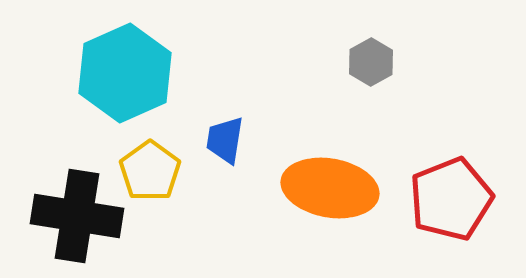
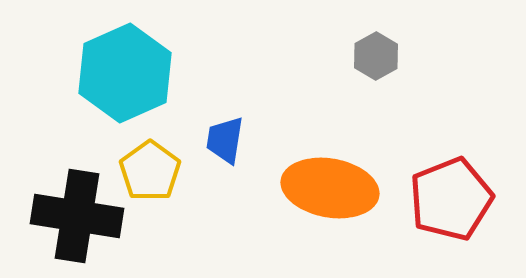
gray hexagon: moved 5 px right, 6 px up
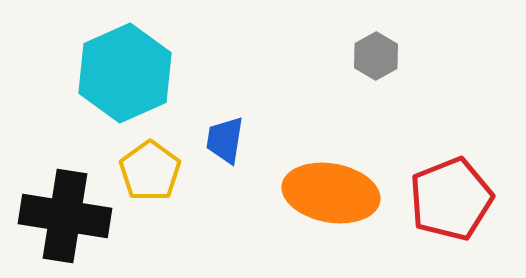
orange ellipse: moved 1 px right, 5 px down
black cross: moved 12 px left
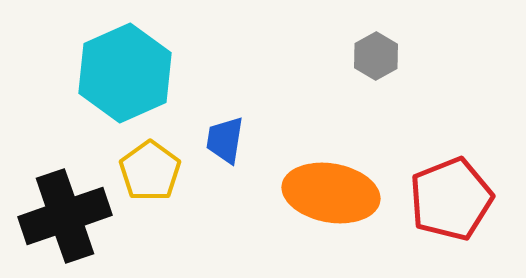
black cross: rotated 28 degrees counterclockwise
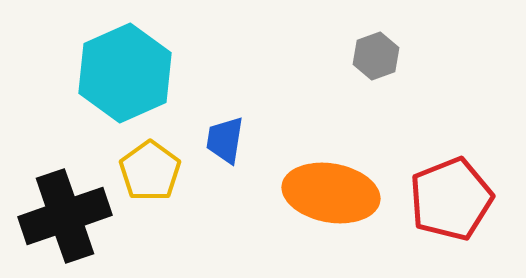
gray hexagon: rotated 9 degrees clockwise
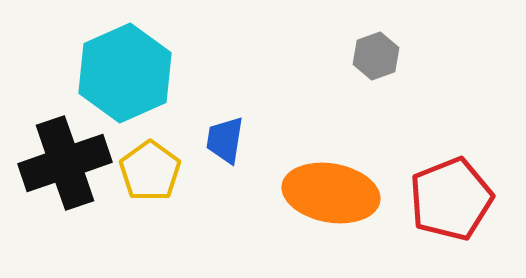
black cross: moved 53 px up
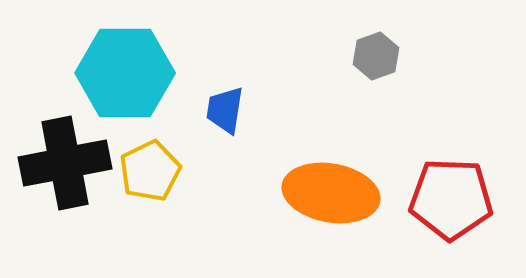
cyan hexagon: rotated 24 degrees clockwise
blue trapezoid: moved 30 px up
black cross: rotated 8 degrees clockwise
yellow pentagon: rotated 10 degrees clockwise
red pentagon: rotated 24 degrees clockwise
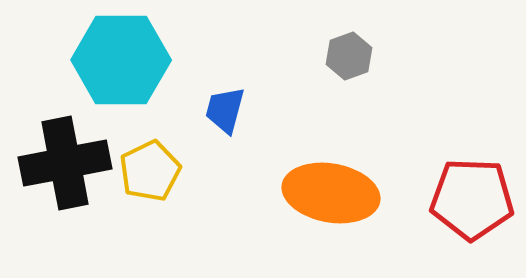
gray hexagon: moved 27 px left
cyan hexagon: moved 4 px left, 13 px up
blue trapezoid: rotated 6 degrees clockwise
red pentagon: moved 21 px right
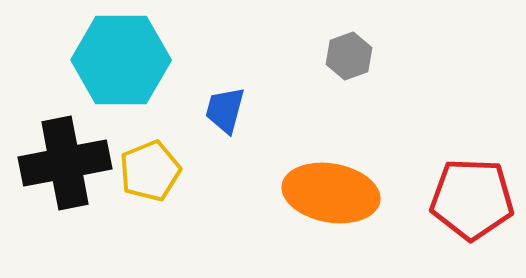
yellow pentagon: rotated 4 degrees clockwise
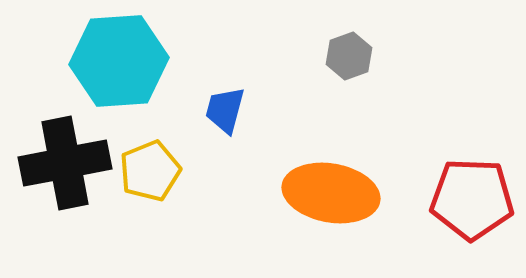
cyan hexagon: moved 2 px left, 1 px down; rotated 4 degrees counterclockwise
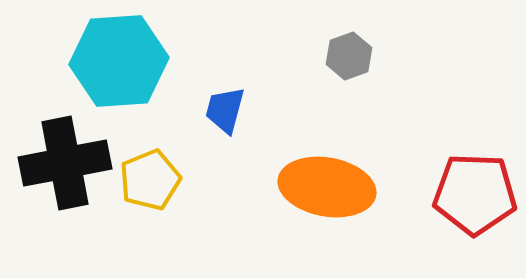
yellow pentagon: moved 9 px down
orange ellipse: moved 4 px left, 6 px up
red pentagon: moved 3 px right, 5 px up
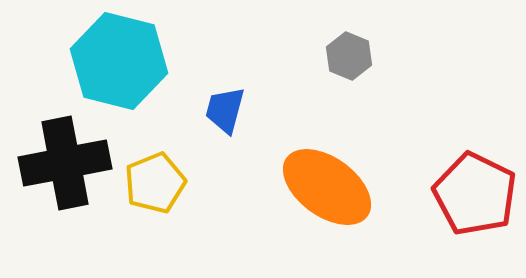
gray hexagon: rotated 18 degrees counterclockwise
cyan hexagon: rotated 18 degrees clockwise
yellow pentagon: moved 5 px right, 3 px down
orange ellipse: rotated 26 degrees clockwise
red pentagon: rotated 24 degrees clockwise
